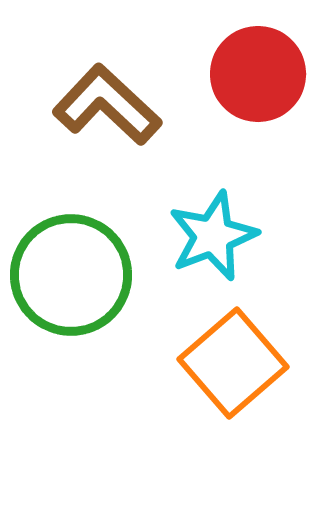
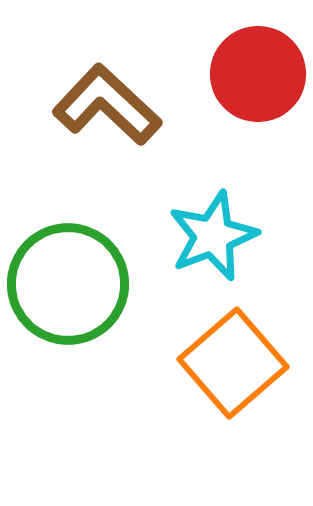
green circle: moved 3 px left, 9 px down
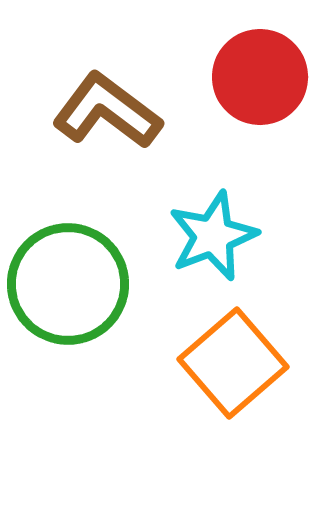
red circle: moved 2 px right, 3 px down
brown L-shape: moved 6 px down; rotated 6 degrees counterclockwise
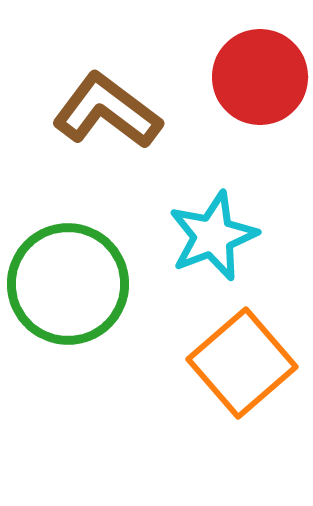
orange square: moved 9 px right
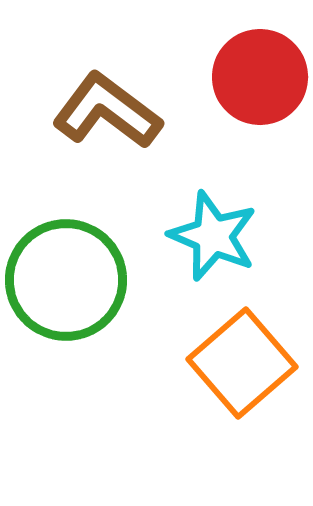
cyan star: rotated 28 degrees counterclockwise
green circle: moved 2 px left, 4 px up
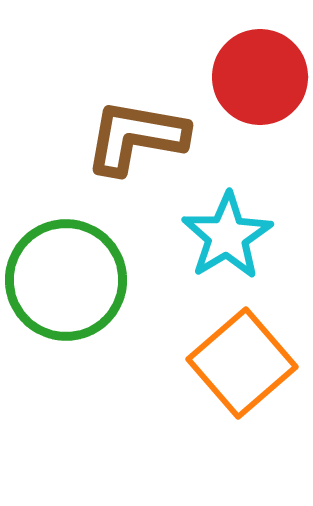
brown L-shape: moved 29 px right, 26 px down; rotated 27 degrees counterclockwise
cyan star: moved 14 px right; rotated 18 degrees clockwise
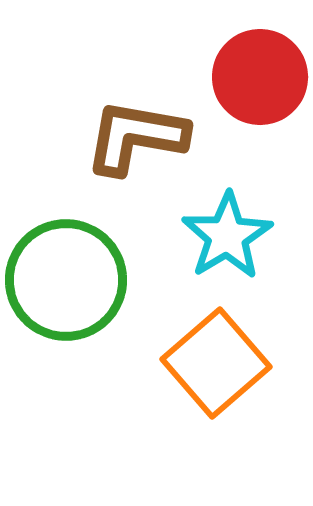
orange square: moved 26 px left
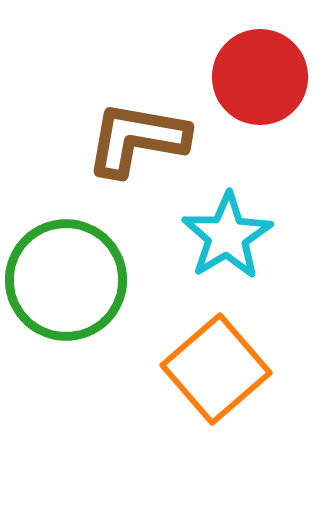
brown L-shape: moved 1 px right, 2 px down
orange square: moved 6 px down
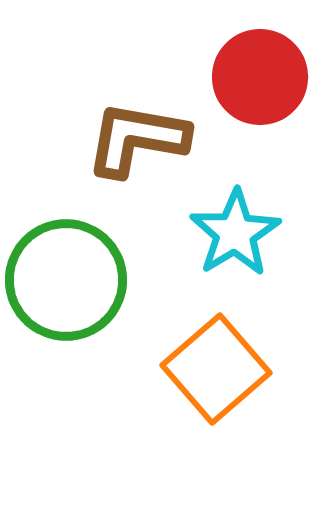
cyan star: moved 8 px right, 3 px up
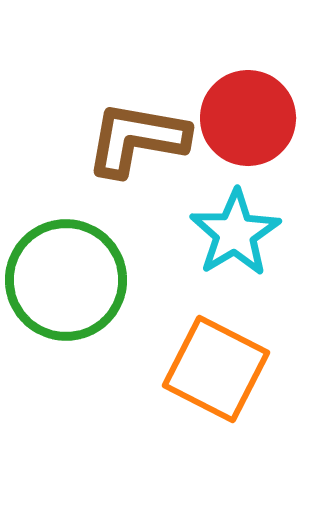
red circle: moved 12 px left, 41 px down
orange square: rotated 22 degrees counterclockwise
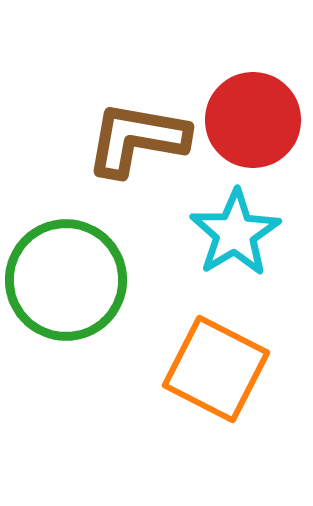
red circle: moved 5 px right, 2 px down
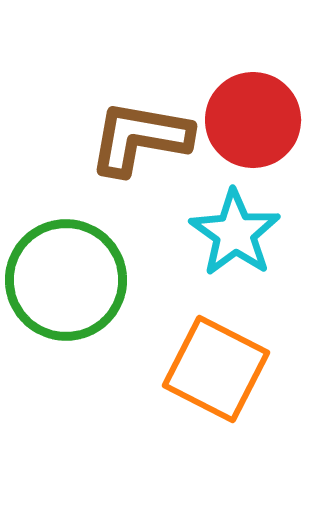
brown L-shape: moved 3 px right, 1 px up
cyan star: rotated 6 degrees counterclockwise
